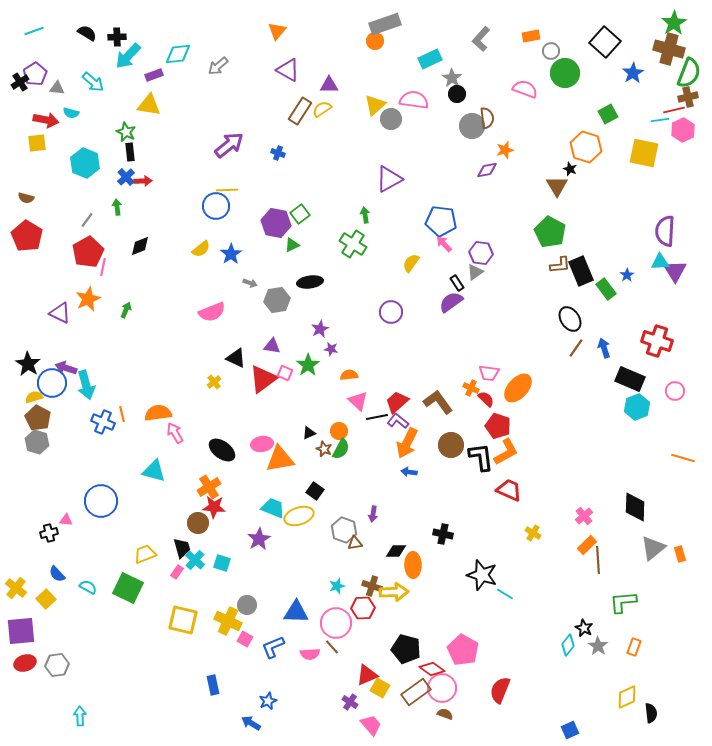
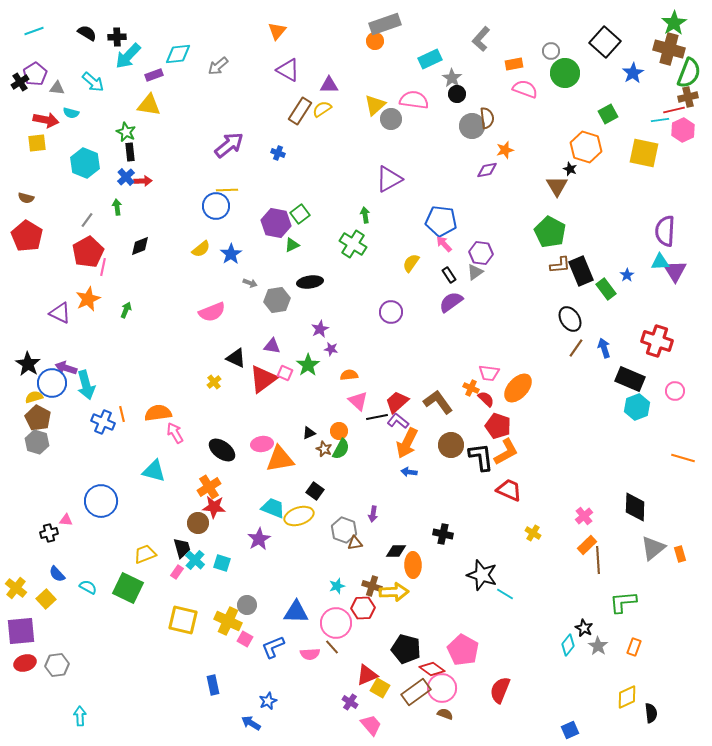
orange rectangle at (531, 36): moved 17 px left, 28 px down
black rectangle at (457, 283): moved 8 px left, 8 px up
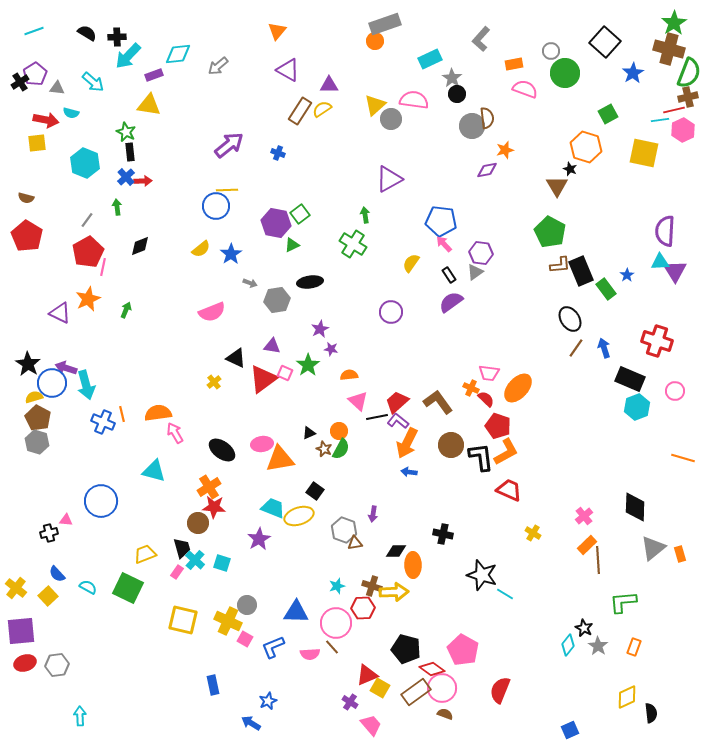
yellow square at (46, 599): moved 2 px right, 3 px up
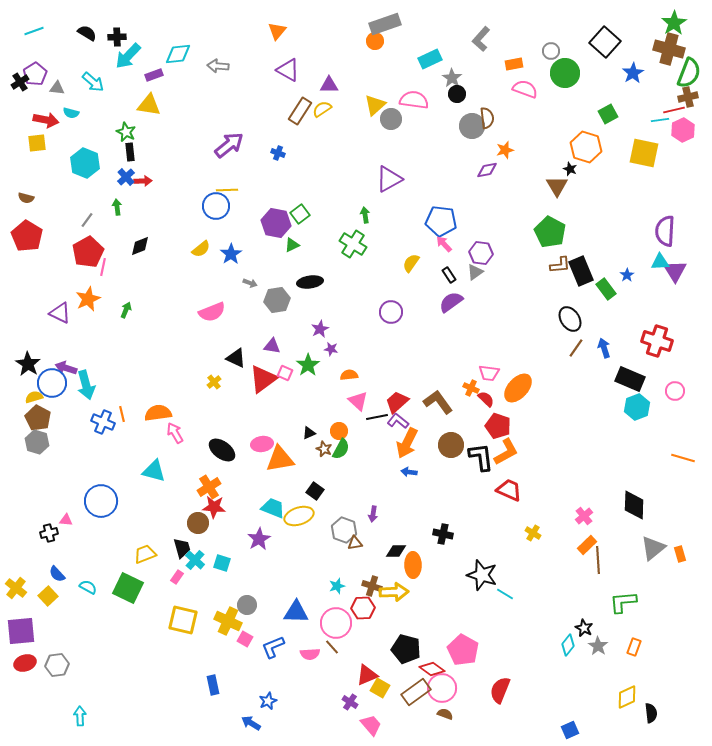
gray arrow at (218, 66): rotated 45 degrees clockwise
black diamond at (635, 507): moved 1 px left, 2 px up
pink rectangle at (177, 572): moved 5 px down
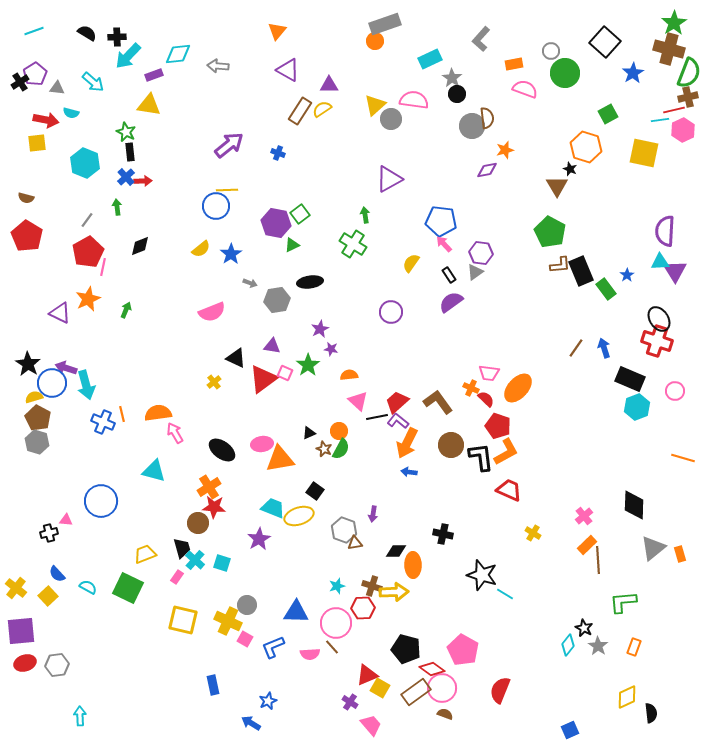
black ellipse at (570, 319): moved 89 px right
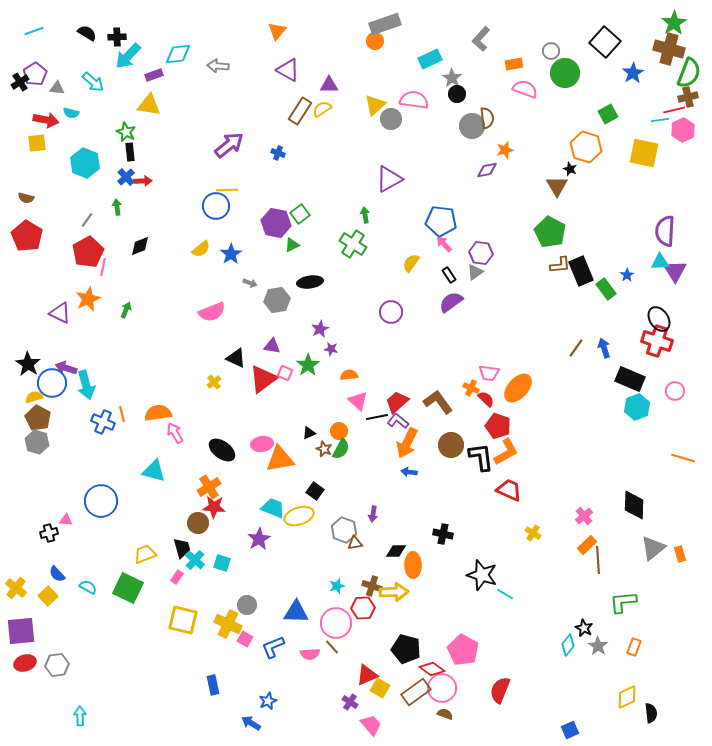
yellow cross at (228, 621): moved 3 px down
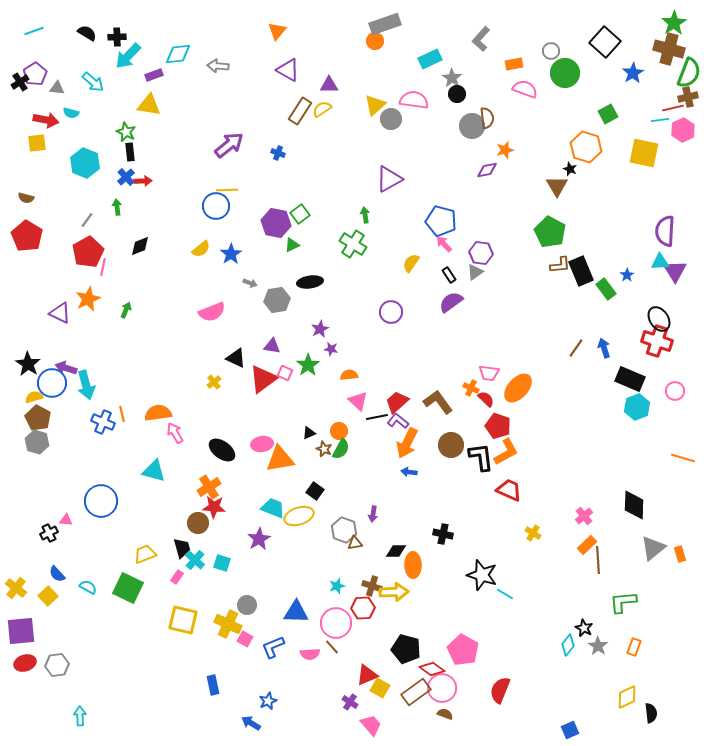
red line at (674, 110): moved 1 px left, 2 px up
blue pentagon at (441, 221): rotated 8 degrees clockwise
black cross at (49, 533): rotated 12 degrees counterclockwise
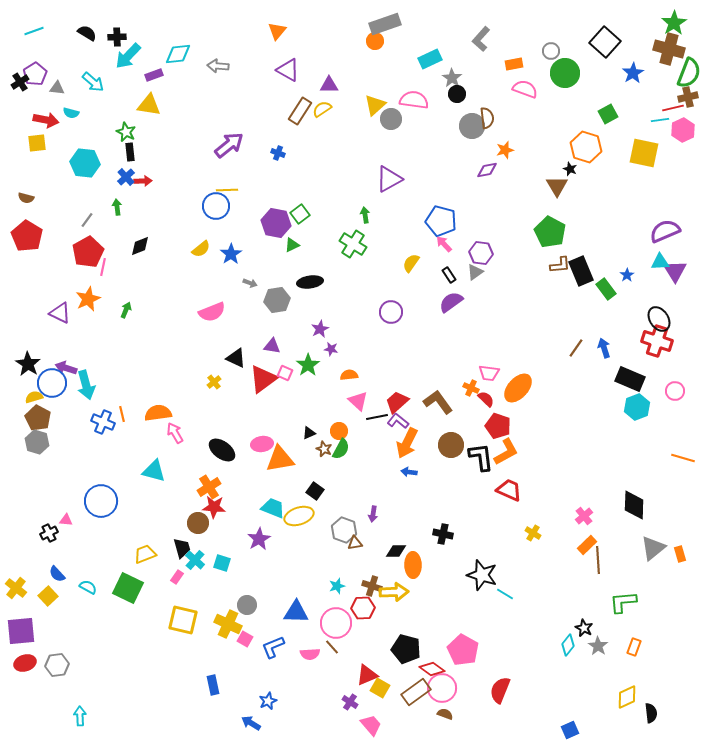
cyan hexagon at (85, 163): rotated 16 degrees counterclockwise
purple semicircle at (665, 231): rotated 64 degrees clockwise
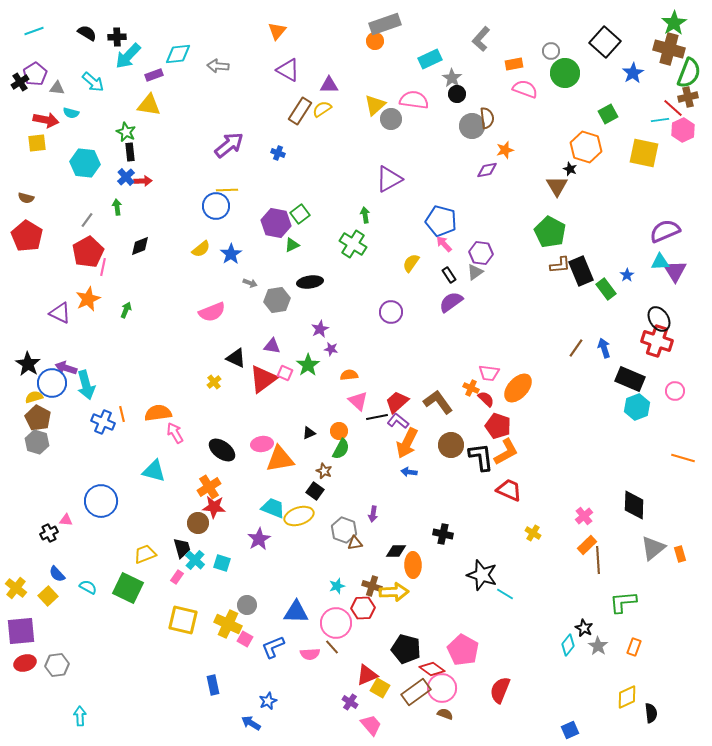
red line at (673, 108): rotated 55 degrees clockwise
brown star at (324, 449): moved 22 px down
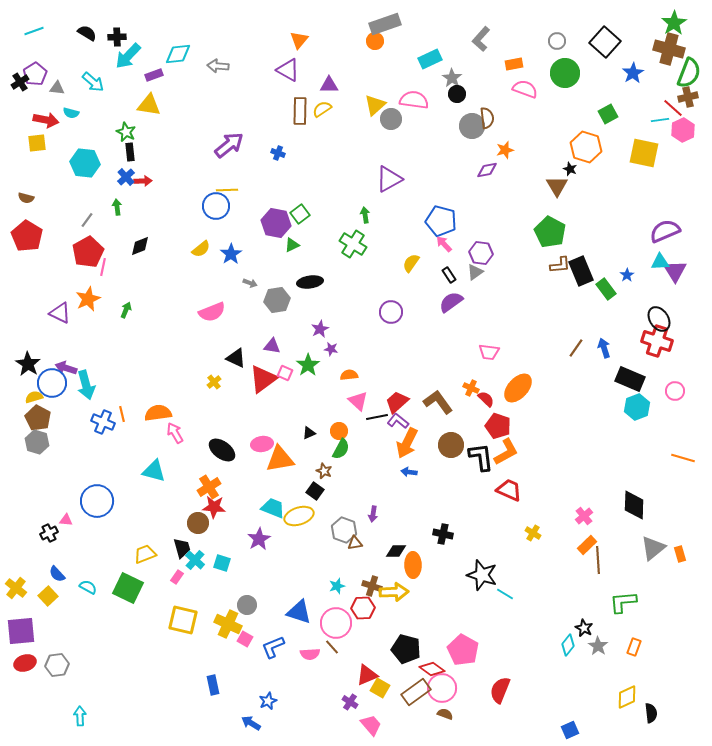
orange triangle at (277, 31): moved 22 px right, 9 px down
gray circle at (551, 51): moved 6 px right, 10 px up
brown rectangle at (300, 111): rotated 32 degrees counterclockwise
pink trapezoid at (489, 373): moved 21 px up
blue circle at (101, 501): moved 4 px left
blue triangle at (296, 612): moved 3 px right; rotated 16 degrees clockwise
